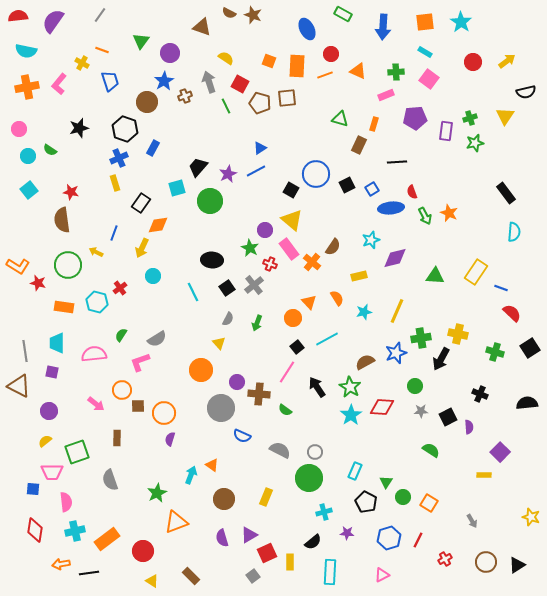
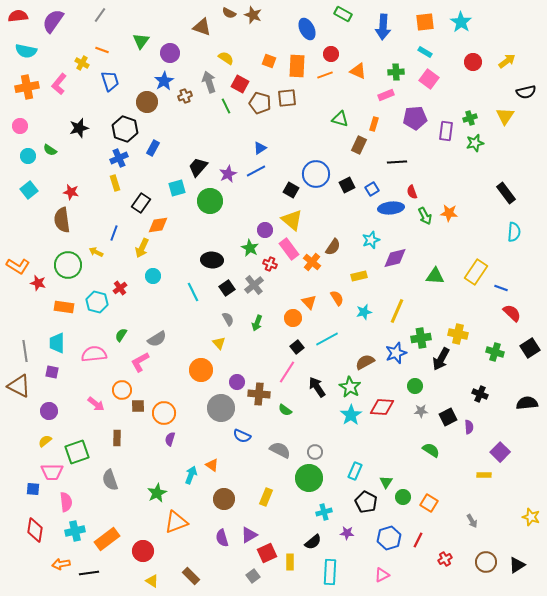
pink circle at (19, 129): moved 1 px right, 3 px up
orange star at (449, 213): rotated 18 degrees counterclockwise
gray semicircle at (228, 319): rotated 56 degrees counterclockwise
pink L-shape at (140, 362): rotated 10 degrees counterclockwise
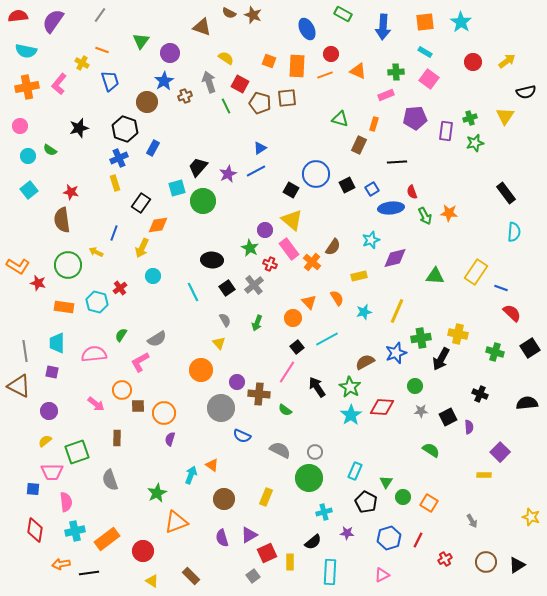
green circle at (210, 201): moved 7 px left
gray semicircle at (228, 319): moved 3 px left, 1 px down
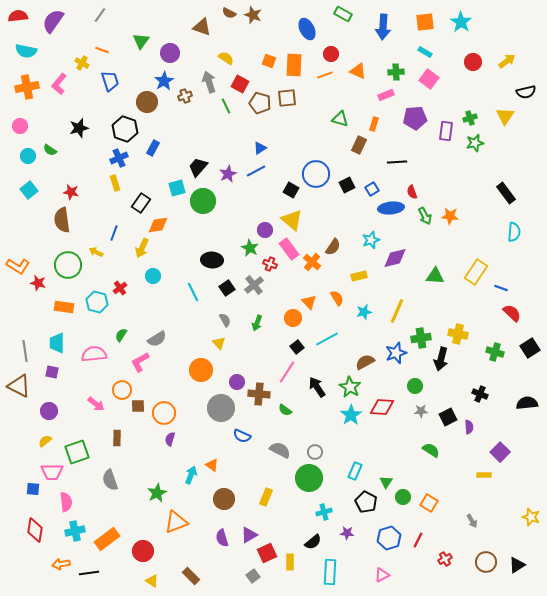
orange rectangle at (297, 66): moved 3 px left, 1 px up
orange star at (449, 213): moved 1 px right, 3 px down
black arrow at (441, 359): rotated 15 degrees counterclockwise
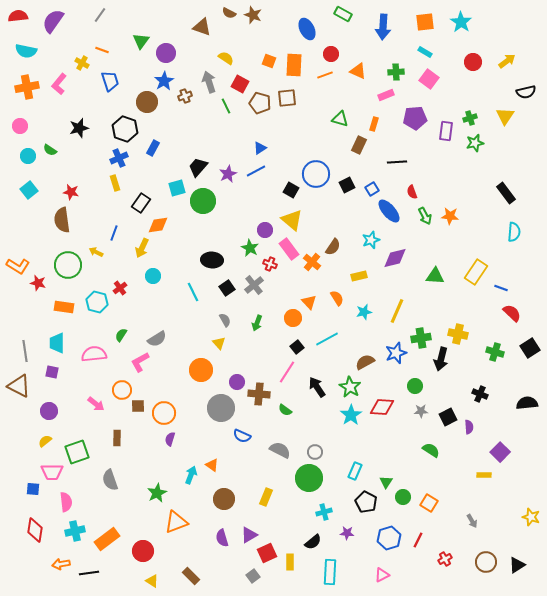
purple circle at (170, 53): moved 4 px left
blue ellipse at (391, 208): moved 2 px left, 3 px down; rotated 55 degrees clockwise
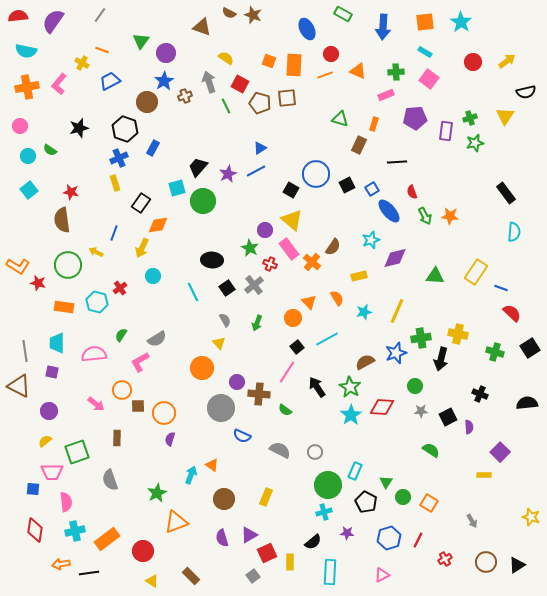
blue trapezoid at (110, 81): rotated 100 degrees counterclockwise
orange circle at (201, 370): moved 1 px right, 2 px up
green circle at (309, 478): moved 19 px right, 7 px down
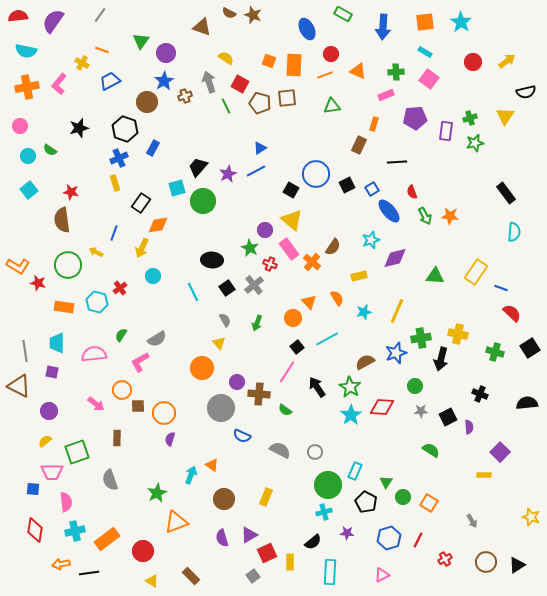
green triangle at (340, 119): moved 8 px left, 13 px up; rotated 24 degrees counterclockwise
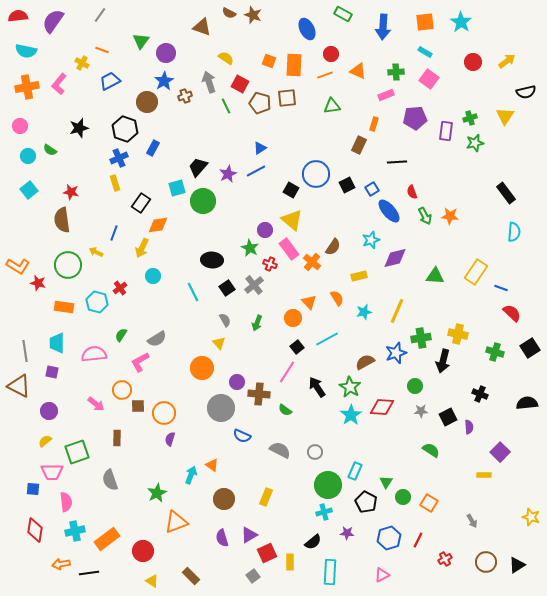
black arrow at (441, 359): moved 2 px right, 2 px down
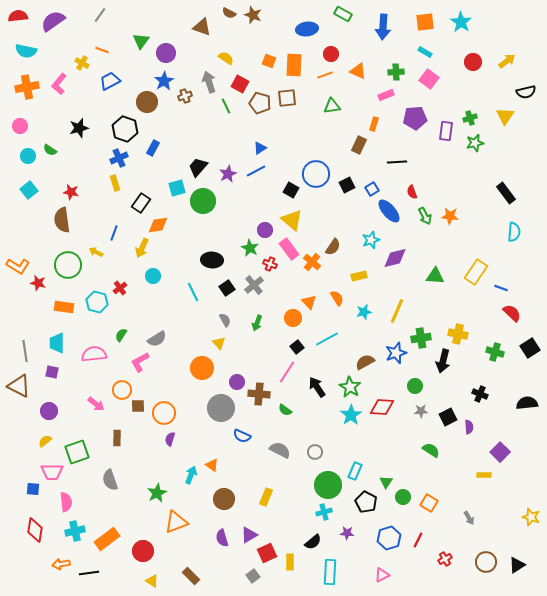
purple semicircle at (53, 21): rotated 20 degrees clockwise
blue ellipse at (307, 29): rotated 70 degrees counterclockwise
gray arrow at (472, 521): moved 3 px left, 3 px up
